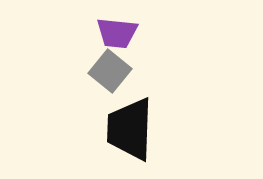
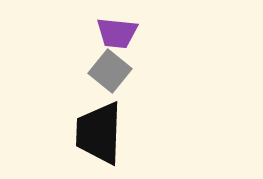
black trapezoid: moved 31 px left, 4 px down
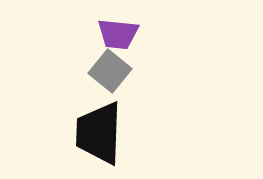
purple trapezoid: moved 1 px right, 1 px down
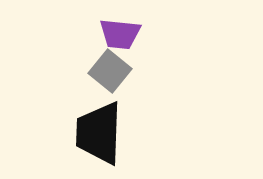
purple trapezoid: moved 2 px right
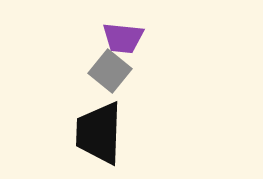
purple trapezoid: moved 3 px right, 4 px down
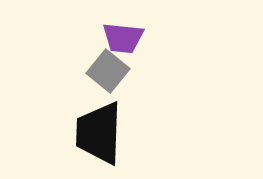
gray square: moved 2 px left
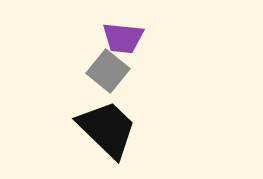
black trapezoid: moved 8 px right, 4 px up; rotated 132 degrees clockwise
